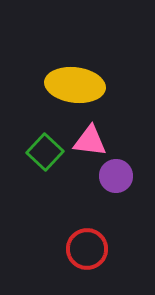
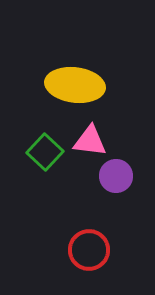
red circle: moved 2 px right, 1 px down
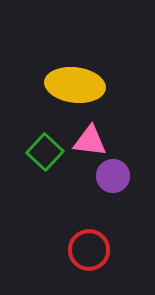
purple circle: moved 3 px left
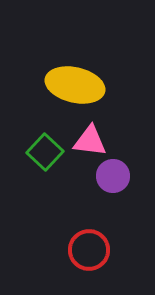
yellow ellipse: rotated 6 degrees clockwise
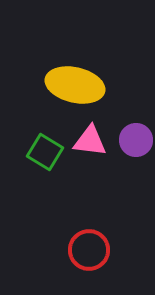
green square: rotated 12 degrees counterclockwise
purple circle: moved 23 px right, 36 px up
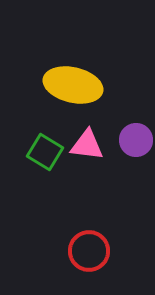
yellow ellipse: moved 2 px left
pink triangle: moved 3 px left, 4 px down
red circle: moved 1 px down
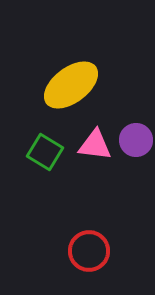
yellow ellipse: moved 2 px left; rotated 50 degrees counterclockwise
pink triangle: moved 8 px right
